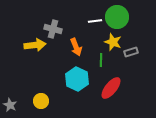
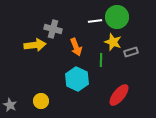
red ellipse: moved 8 px right, 7 px down
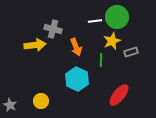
yellow star: moved 1 px left, 1 px up; rotated 30 degrees clockwise
